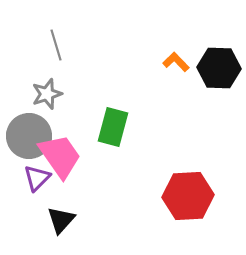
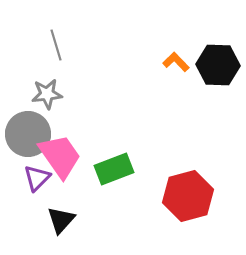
black hexagon: moved 1 px left, 3 px up
gray star: rotated 12 degrees clockwise
green rectangle: moved 1 px right, 42 px down; rotated 54 degrees clockwise
gray circle: moved 1 px left, 2 px up
red hexagon: rotated 12 degrees counterclockwise
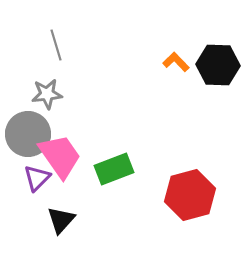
red hexagon: moved 2 px right, 1 px up
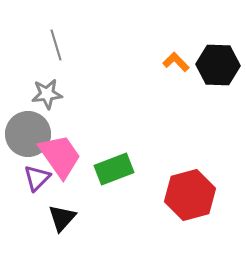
black triangle: moved 1 px right, 2 px up
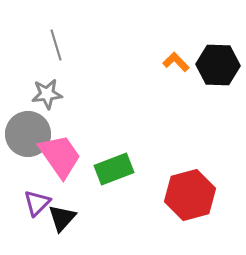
purple triangle: moved 25 px down
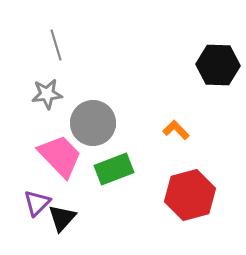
orange L-shape: moved 68 px down
gray circle: moved 65 px right, 11 px up
pink trapezoid: rotated 9 degrees counterclockwise
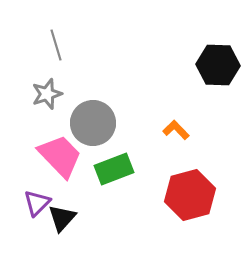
gray star: rotated 12 degrees counterclockwise
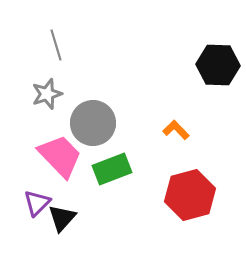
green rectangle: moved 2 px left
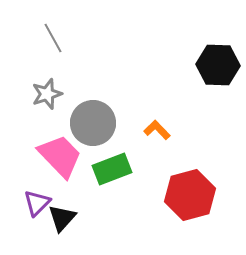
gray line: moved 3 px left, 7 px up; rotated 12 degrees counterclockwise
orange L-shape: moved 19 px left
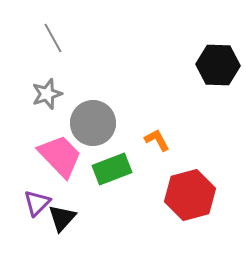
orange L-shape: moved 10 px down; rotated 16 degrees clockwise
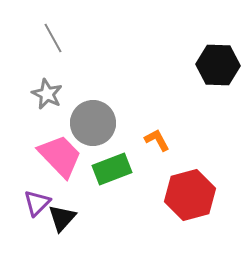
gray star: rotated 28 degrees counterclockwise
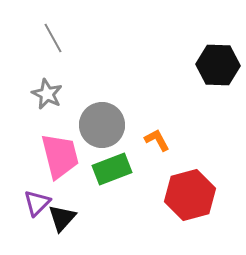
gray circle: moved 9 px right, 2 px down
pink trapezoid: rotated 30 degrees clockwise
